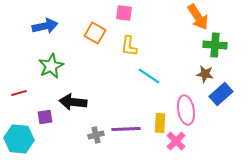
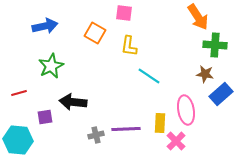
cyan hexagon: moved 1 px left, 1 px down
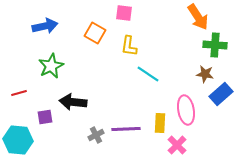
cyan line: moved 1 px left, 2 px up
gray cross: rotated 14 degrees counterclockwise
pink cross: moved 1 px right, 4 px down
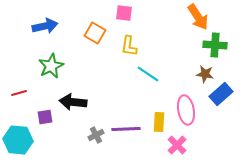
yellow rectangle: moved 1 px left, 1 px up
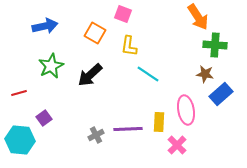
pink square: moved 1 px left, 1 px down; rotated 12 degrees clockwise
black arrow: moved 17 px right, 27 px up; rotated 48 degrees counterclockwise
purple square: moved 1 px left, 1 px down; rotated 28 degrees counterclockwise
purple line: moved 2 px right
cyan hexagon: moved 2 px right
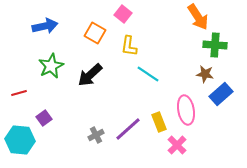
pink square: rotated 18 degrees clockwise
yellow rectangle: rotated 24 degrees counterclockwise
purple line: rotated 40 degrees counterclockwise
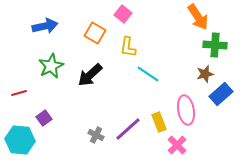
yellow L-shape: moved 1 px left, 1 px down
brown star: rotated 24 degrees counterclockwise
gray cross: rotated 35 degrees counterclockwise
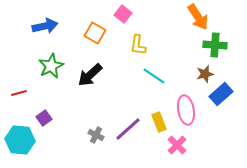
yellow L-shape: moved 10 px right, 2 px up
cyan line: moved 6 px right, 2 px down
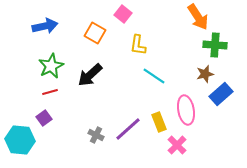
red line: moved 31 px right, 1 px up
